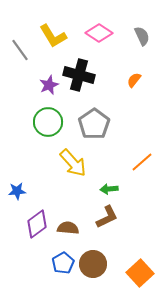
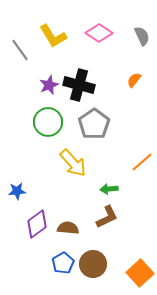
black cross: moved 10 px down
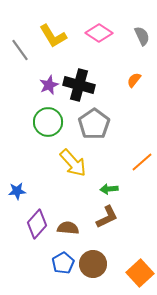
purple diamond: rotated 12 degrees counterclockwise
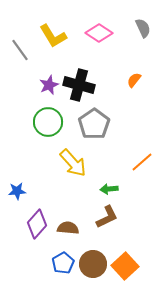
gray semicircle: moved 1 px right, 8 px up
orange square: moved 15 px left, 7 px up
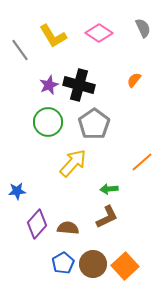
yellow arrow: rotated 96 degrees counterclockwise
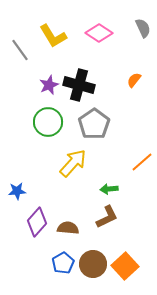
purple diamond: moved 2 px up
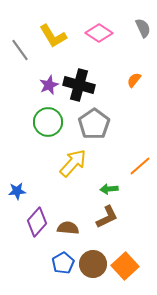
orange line: moved 2 px left, 4 px down
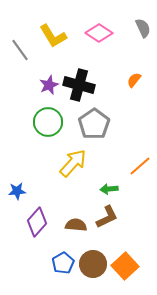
brown semicircle: moved 8 px right, 3 px up
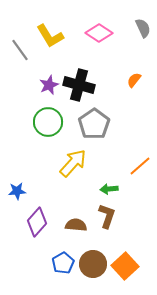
yellow L-shape: moved 3 px left
brown L-shape: moved 1 px up; rotated 45 degrees counterclockwise
